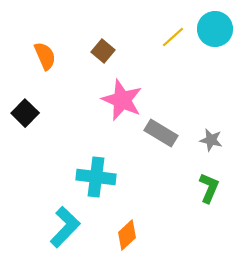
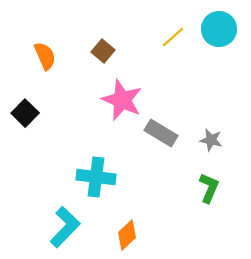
cyan circle: moved 4 px right
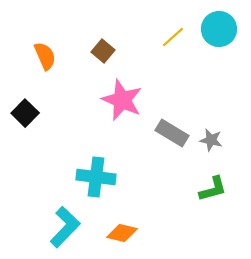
gray rectangle: moved 11 px right
green L-shape: moved 4 px right, 1 px down; rotated 52 degrees clockwise
orange diamond: moved 5 px left, 2 px up; rotated 56 degrees clockwise
